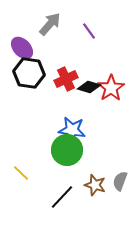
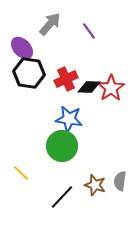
black diamond: rotated 15 degrees counterclockwise
blue star: moved 3 px left, 11 px up
green circle: moved 5 px left, 4 px up
gray semicircle: rotated 12 degrees counterclockwise
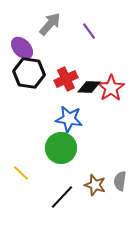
green circle: moved 1 px left, 2 px down
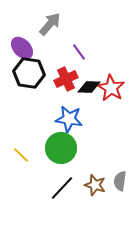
purple line: moved 10 px left, 21 px down
red star: rotated 8 degrees counterclockwise
yellow line: moved 18 px up
black line: moved 9 px up
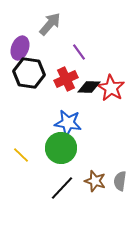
purple ellipse: moved 2 px left; rotated 65 degrees clockwise
blue star: moved 1 px left, 4 px down
brown star: moved 4 px up
